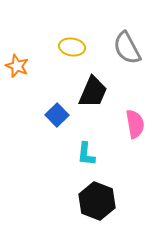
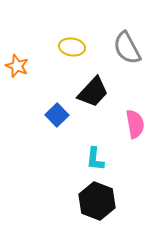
black trapezoid: rotated 20 degrees clockwise
cyan L-shape: moved 9 px right, 5 px down
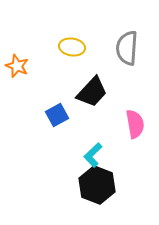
gray semicircle: rotated 32 degrees clockwise
black trapezoid: moved 1 px left
blue square: rotated 15 degrees clockwise
cyan L-shape: moved 2 px left, 4 px up; rotated 40 degrees clockwise
black hexagon: moved 16 px up
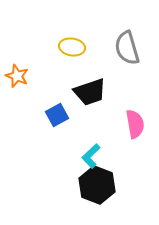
gray semicircle: rotated 20 degrees counterclockwise
orange star: moved 10 px down
black trapezoid: moved 2 px left; rotated 28 degrees clockwise
cyan L-shape: moved 2 px left, 1 px down
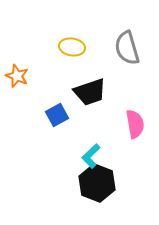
black hexagon: moved 2 px up
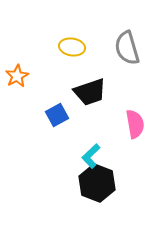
orange star: rotated 20 degrees clockwise
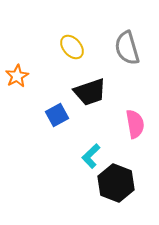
yellow ellipse: rotated 40 degrees clockwise
black hexagon: moved 19 px right
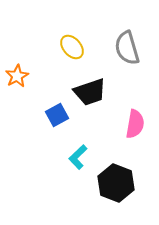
pink semicircle: rotated 20 degrees clockwise
cyan L-shape: moved 13 px left, 1 px down
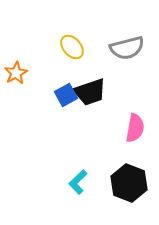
gray semicircle: rotated 88 degrees counterclockwise
orange star: moved 1 px left, 3 px up
blue square: moved 9 px right, 20 px up
pink semicircle: moved 4 px down
cyan L-shape: moved 25 px down
black hexagon: moved 13 px right
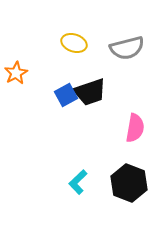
yellow ellipse: moved 2 px right, 4 px up; rotated 30 degrees counterclockwise
